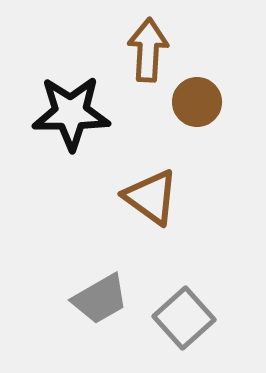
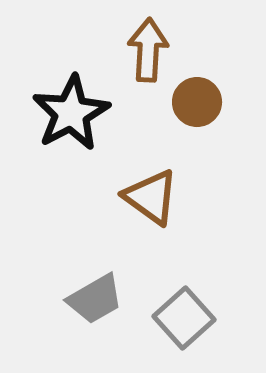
black star: rotated 28 degrees counterclockwise
gray trapezoid: moved 5 px left
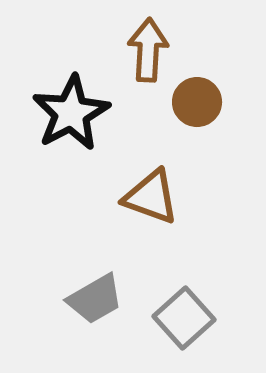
brown triangle: rotated 16 degrees counterclockwise
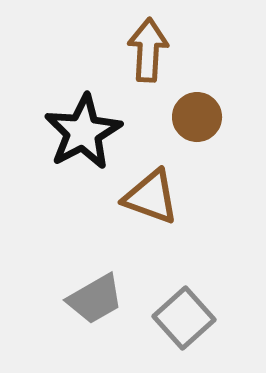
brown circle: moved 15 px down
black star: moved 12 px right, 19 px down
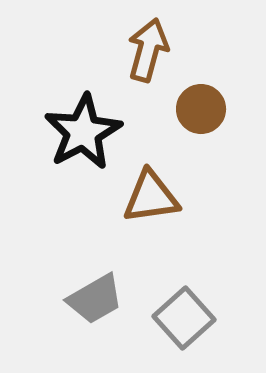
brown arrow: rotated 12 degrees clockwise
brown circle: moved 4 px right, 8 px up
brown triangle: rotated 28 degrees counterclockwise
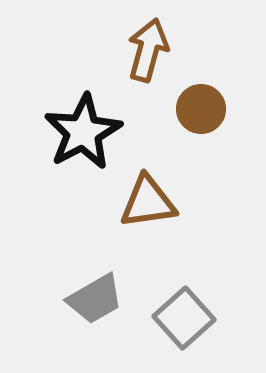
brown triangle: moved 3 px left, 5 px down
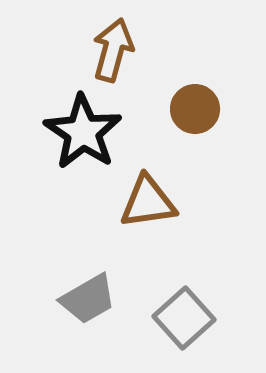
brown arrow: moved 35 px left
brown circle: moved 6 px left
black star: rotated 10 degrees counterclockwise
gray trapezoid: moved 7 px left
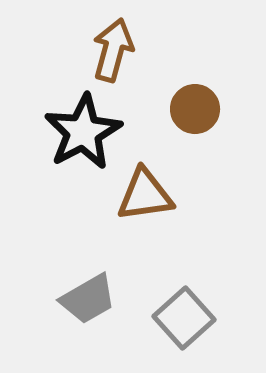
black star: rotated 10 degrees clockwise
brown triangle: moved 3 px left, 7 px up
